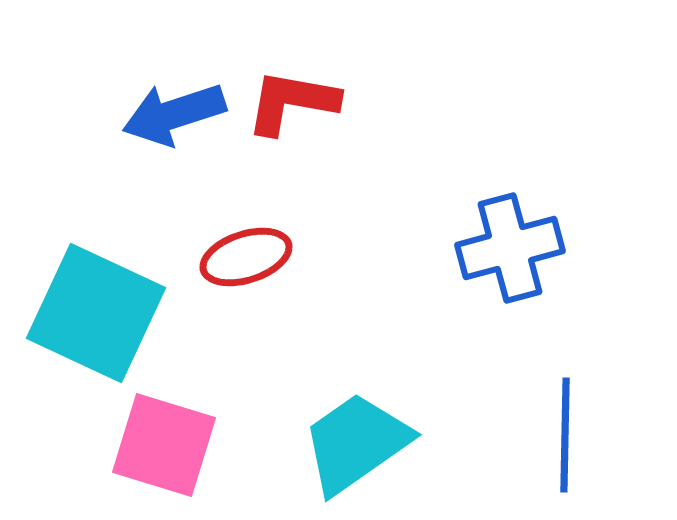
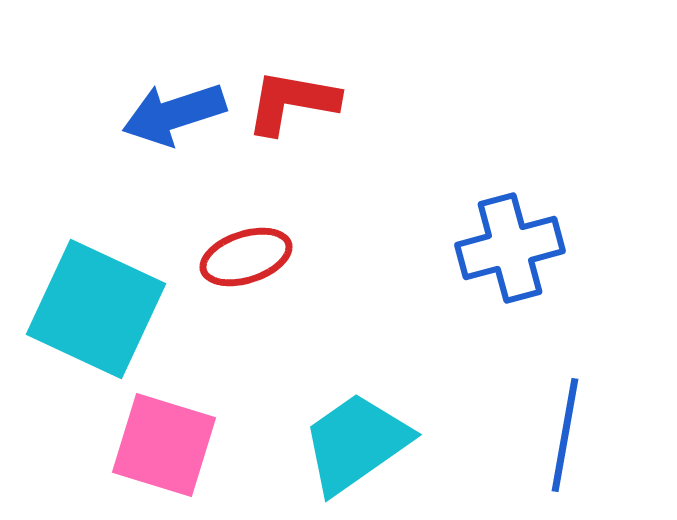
cyan square: moved 4 px up
blue line: rotated 9 degrees clockwise
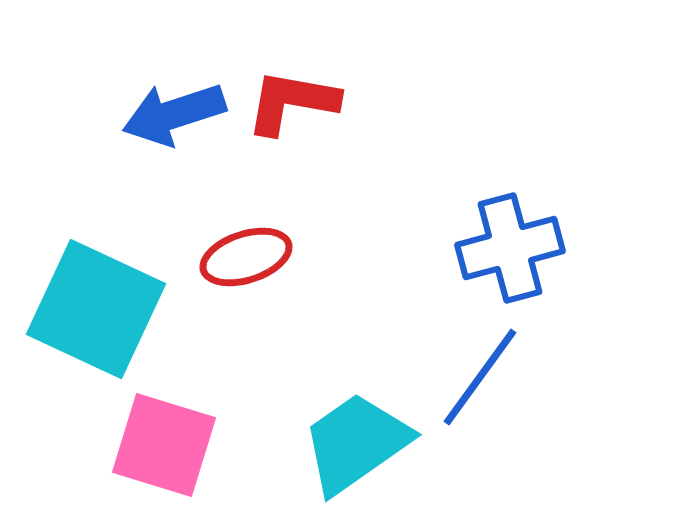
blue line: moved 85 px left, 58 px up; rotated 26 degrees clockwise
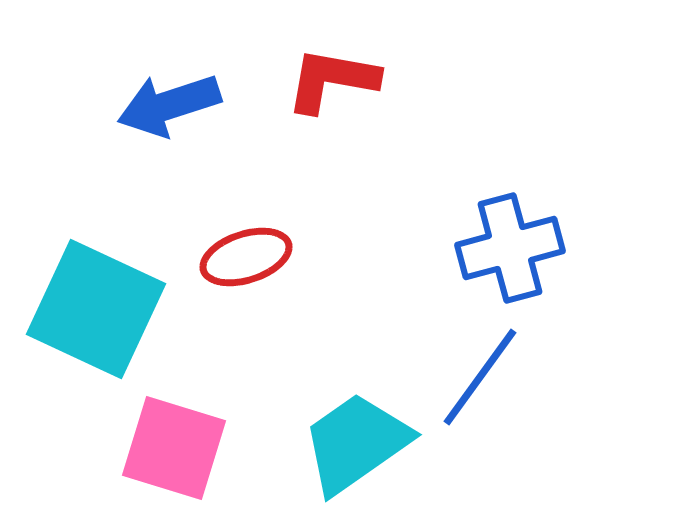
red L-shape: moved 40 px right, 22 px up
blue arrow: moved 5 px left, 9 px up
pink square: moved 10 px right, 3 px down
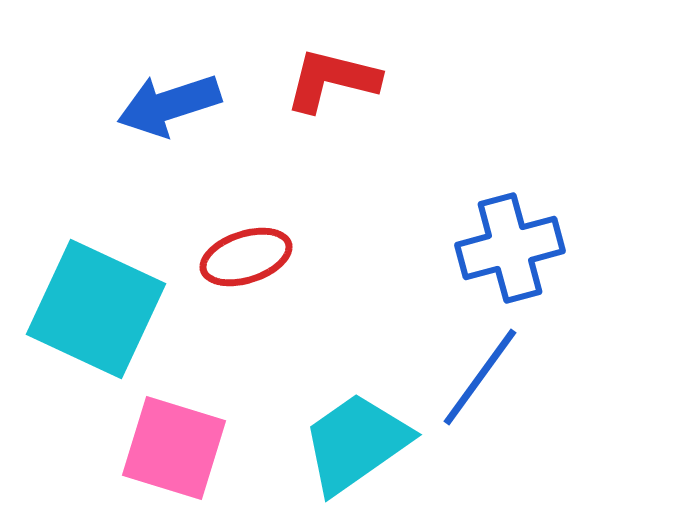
red L-shape: rotated 4 degrees clockwise
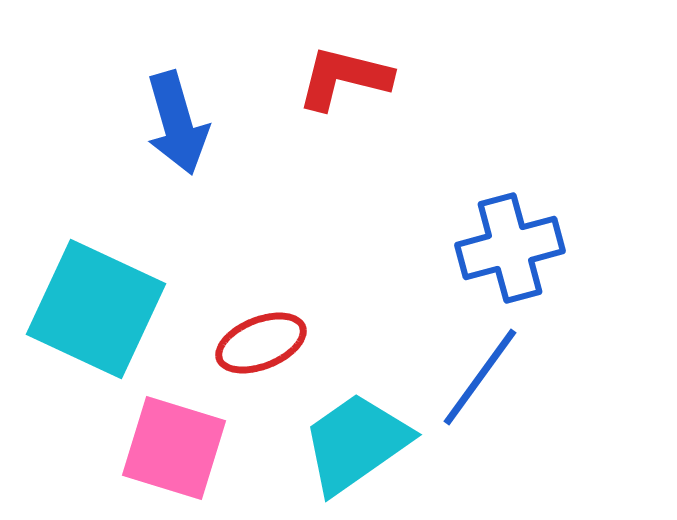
red L-shape: moved 12 px right, 2 px up
blue arrow: moved 8 px right, 18 px down; rotated 88 degrees counterclockwise
red ellipse: moved 15 px right, 86 px down; rotated 4 degrees counterclockwise
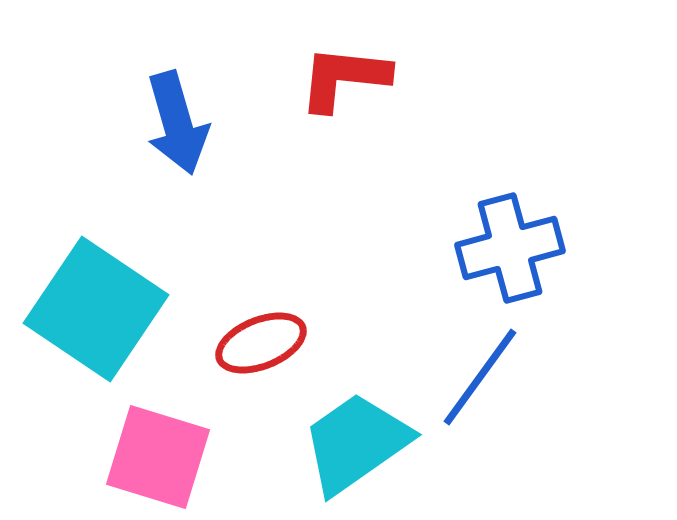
red L-shape: rotated 8 degrees counterclockwise
cyan square: rotated 9 degrees clockwise
pink square: moved 16 px left, 9 px down
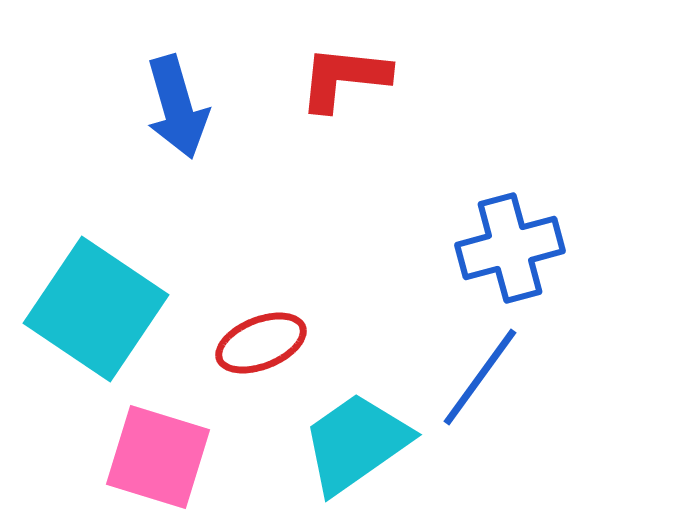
blue arrow: moved 16 px up
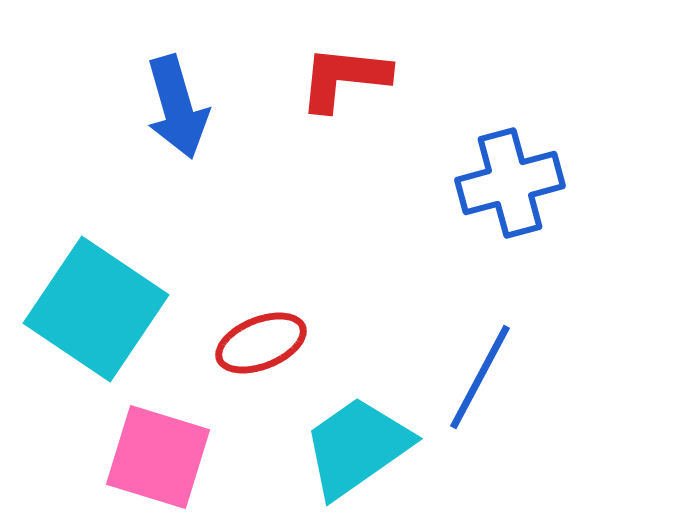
blue cross: moved 65 px up
blue line: rotated 8 degrees counterclockwise
cyan trapezoid: moved 1 px right, 4 px down
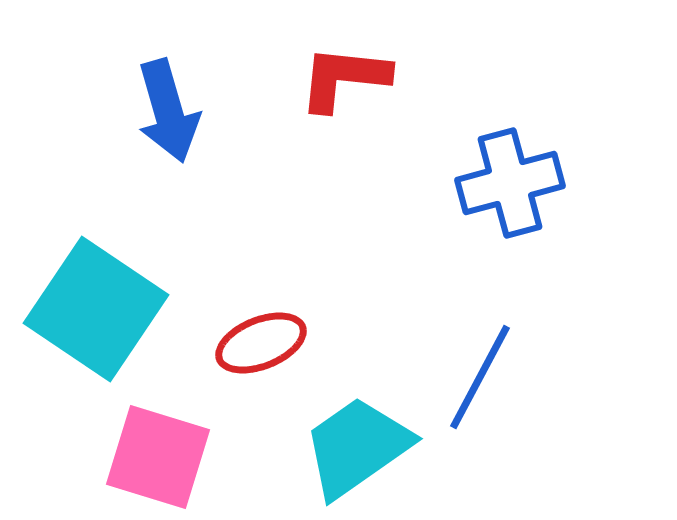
blue arrow: moved 9 px left, 4 px down
